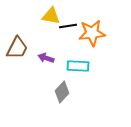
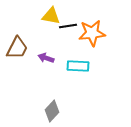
gray diamond: moved 10 px left, 19 px down
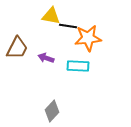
black line: rotated 18 degrees clockwise
orange star: moved 4 px left, 5 px down
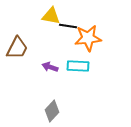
purple arrow: moved 4 px right, 9 px down
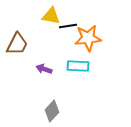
black line: rotated 18 degrees counterclockwise
brown trapezoid: moved 4 px up
purple arrow: moved 6 px left, 2 px down
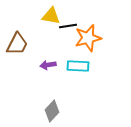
orange star: rotated 8 degrees counterclockwise
purple arrow: moved 4 px right, 4 px up; rotated 28 degrees counterclockwise
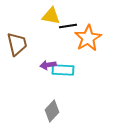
orange star: rotated 16 degrees counterclockwise
brown trapezoid: rotated 40 degrees counterclockwise
cyan rectangle: moved 15 px left, 4 px down
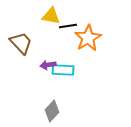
brown trapezoid: moved 4 px right, 1 px up; rotated 30 degrees counterclockwise
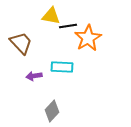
purple arrow: moved 14 px left, 11 px down
cyan rectangle: moved 1 px left, 3 px up
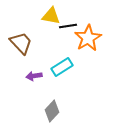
cyan rectangle: rotated 35 degrees counterclockwise
